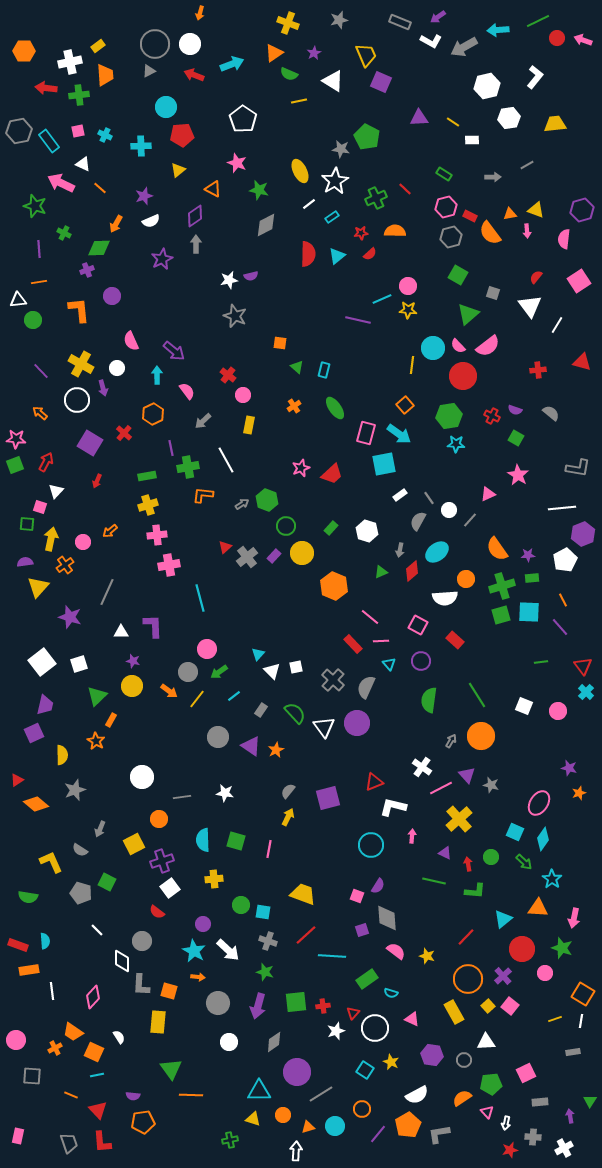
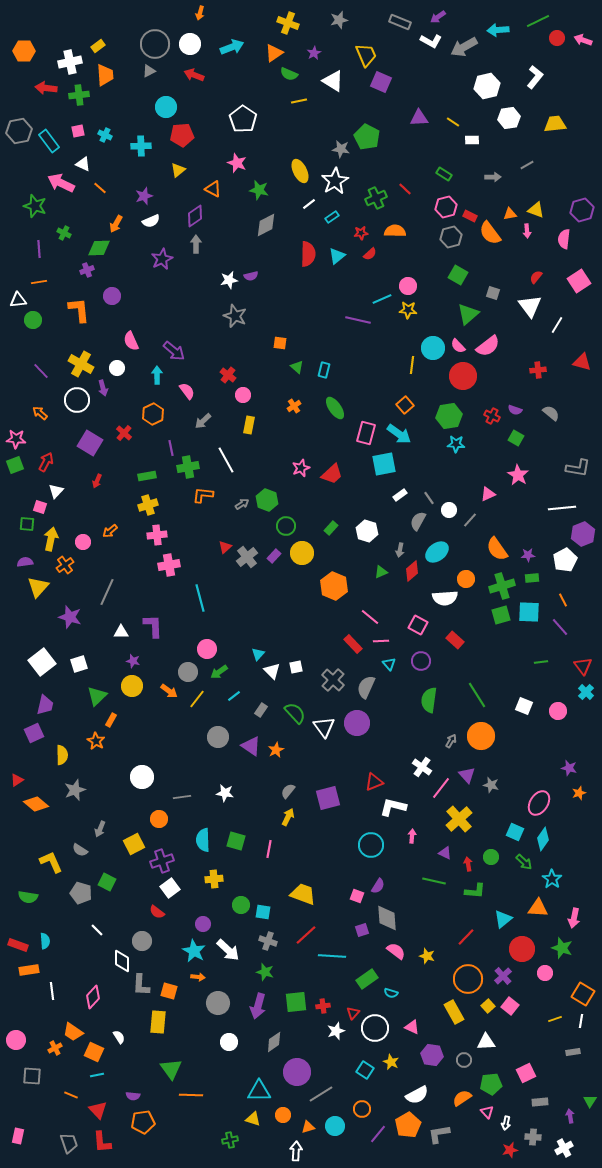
cyan arrow at (232, 64): moved 17 px up
pink line at (441, 788): rotated 25 degrees counterclockwise
pink triangle at (412, 1019): moved 8 px down
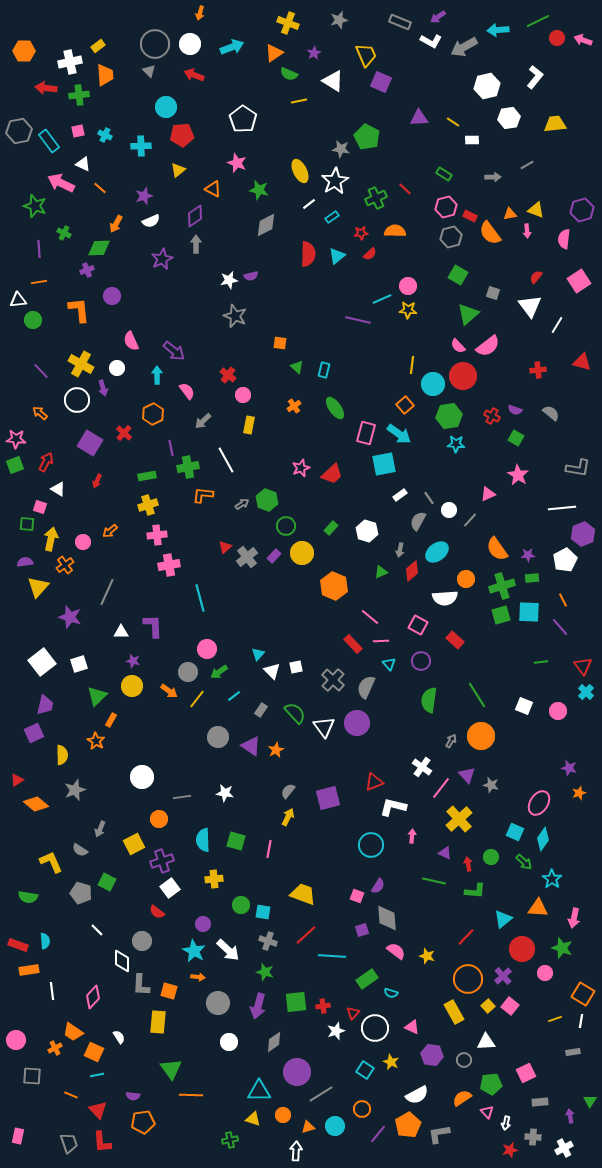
gray triangle at (149, 71): rotated 48 degrees counterclockwise
cyan circle at (433, 348): moved 36 px down
white triangle at (56, 491): moved 2 px right, 2 px up; rotated 42 degrees counterclockwise
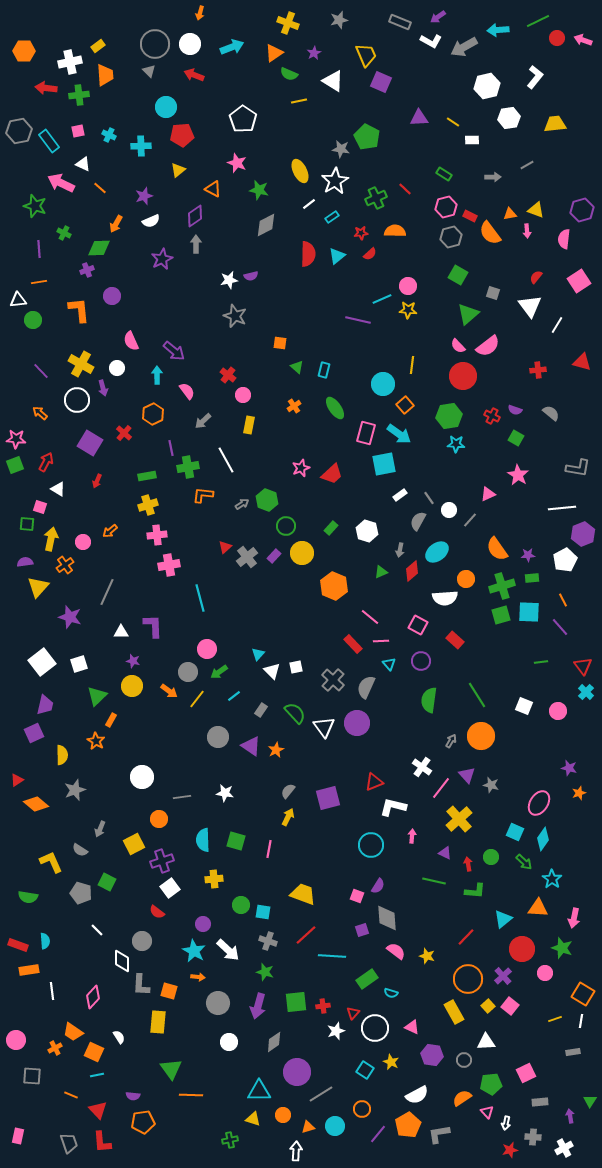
cyan cross at (105, 135): moved 4 px right
cyan circle at (433, 384): moved 50 px left
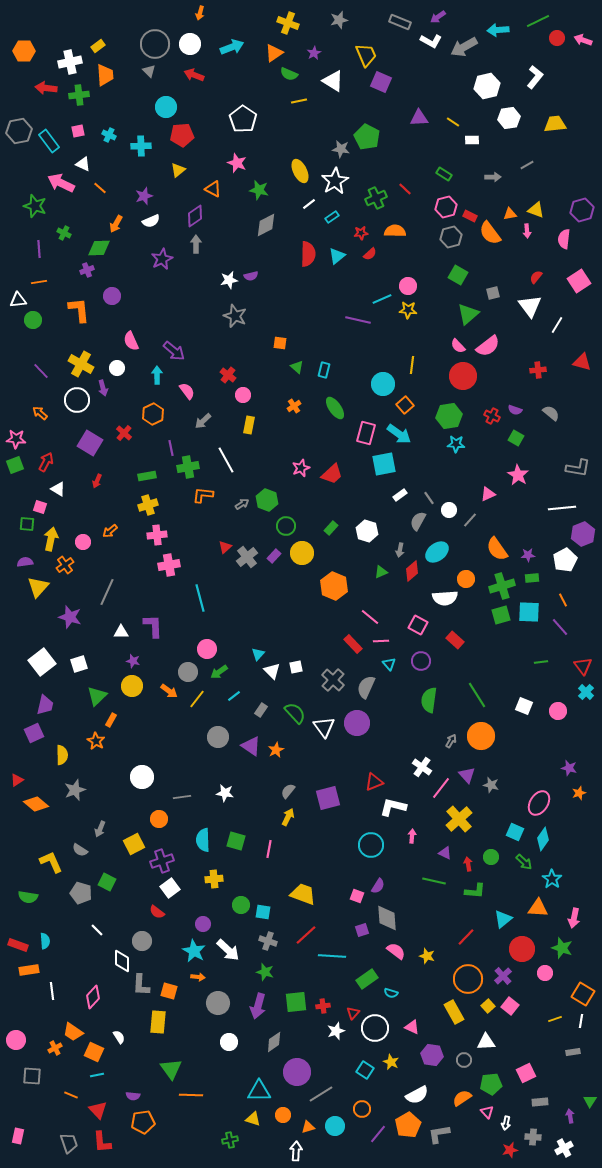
gray square at (493, 293): rotated 32 degrees counterclockwise
